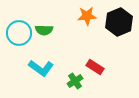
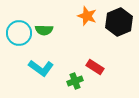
orange star: rotated 24 degrees clockwise
green cross: rotated 14 degrees clockwise
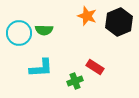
cyan L-shape: rotated 40 degrees counterclockwise
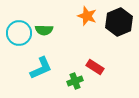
cyan L-shape: rotated 20 degrees counterclockwise
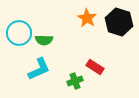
orange star: moved 2 px down; rotated 12 degrees clockwise
black hexagon: rotated 20 degrees counterclockwise
green semicircle: moved 10 px down
cyan L-shape: moved 2 px left, 1 px down
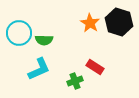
orange star: moved 3 px right, 5 px down
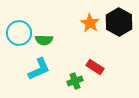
black hexagon: rotated 12 degrees clockwise
